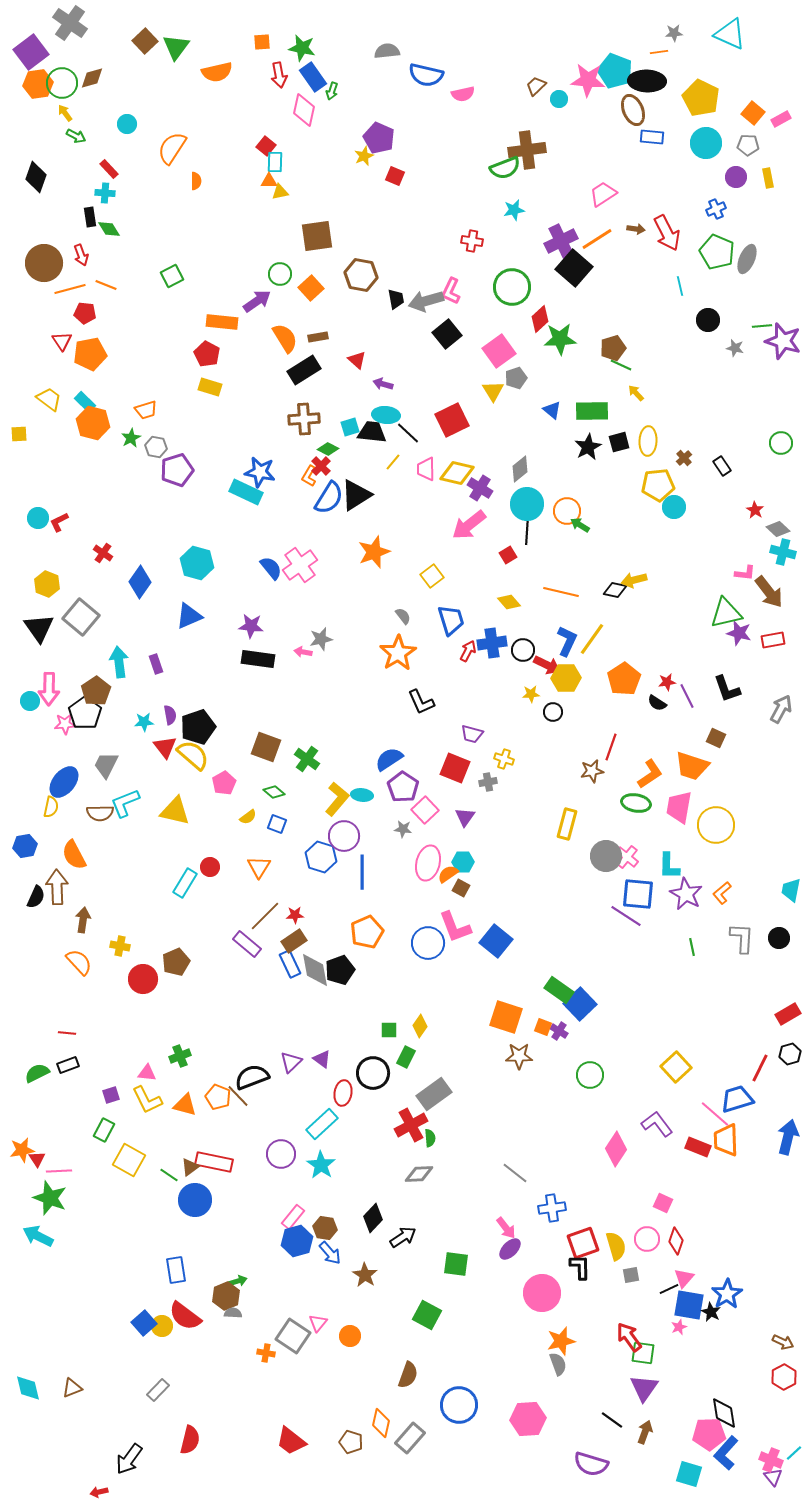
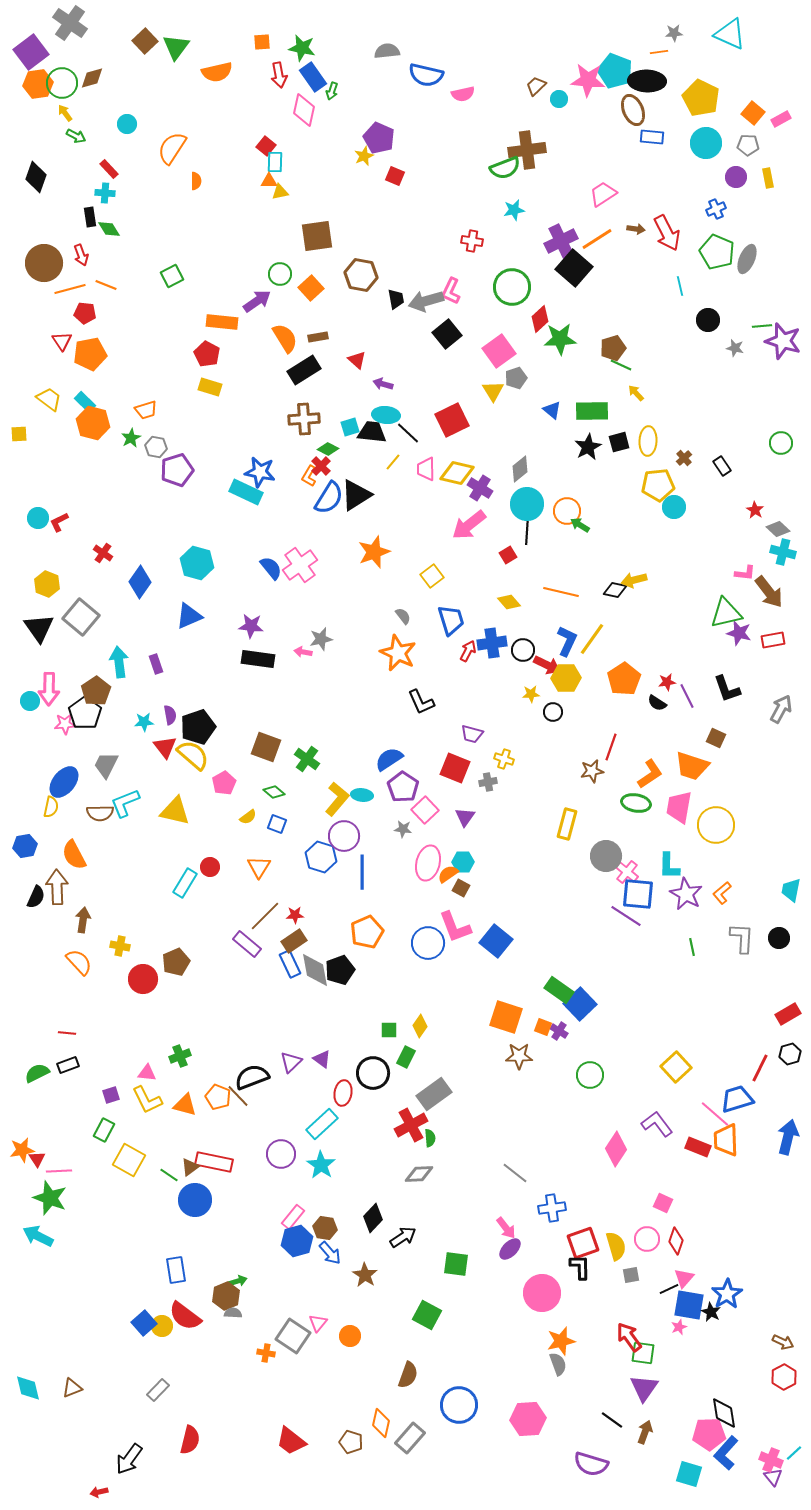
orange star at (398, 653): rotated 15 degrees counterclockwise
pink cross at (627, 857): moved 15 px down
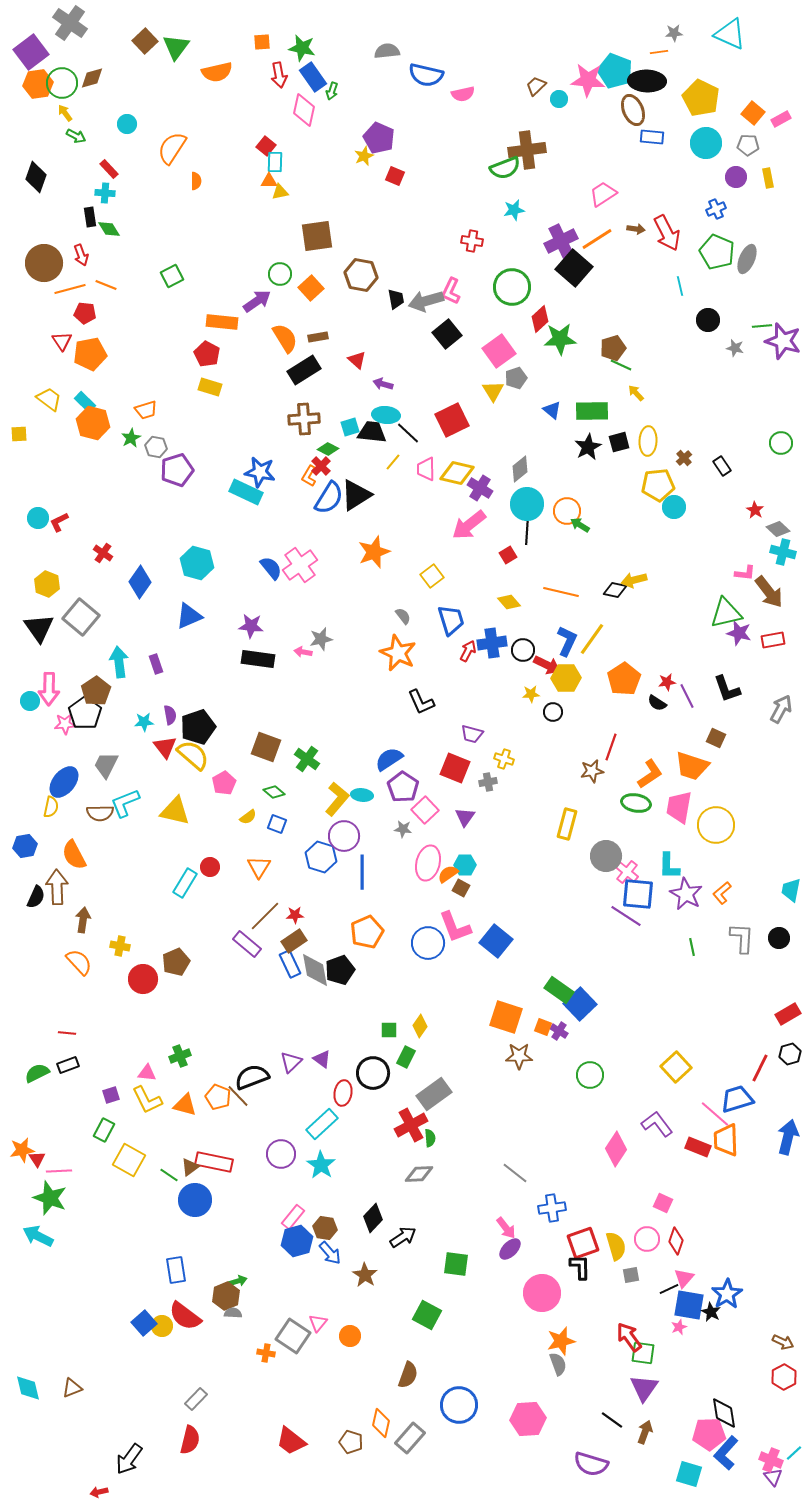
cyan hexagon at (463, 862): moved 2 px right, 3 px down
gray rectangle at (158, 1390): moved 38 px right, 9 px down
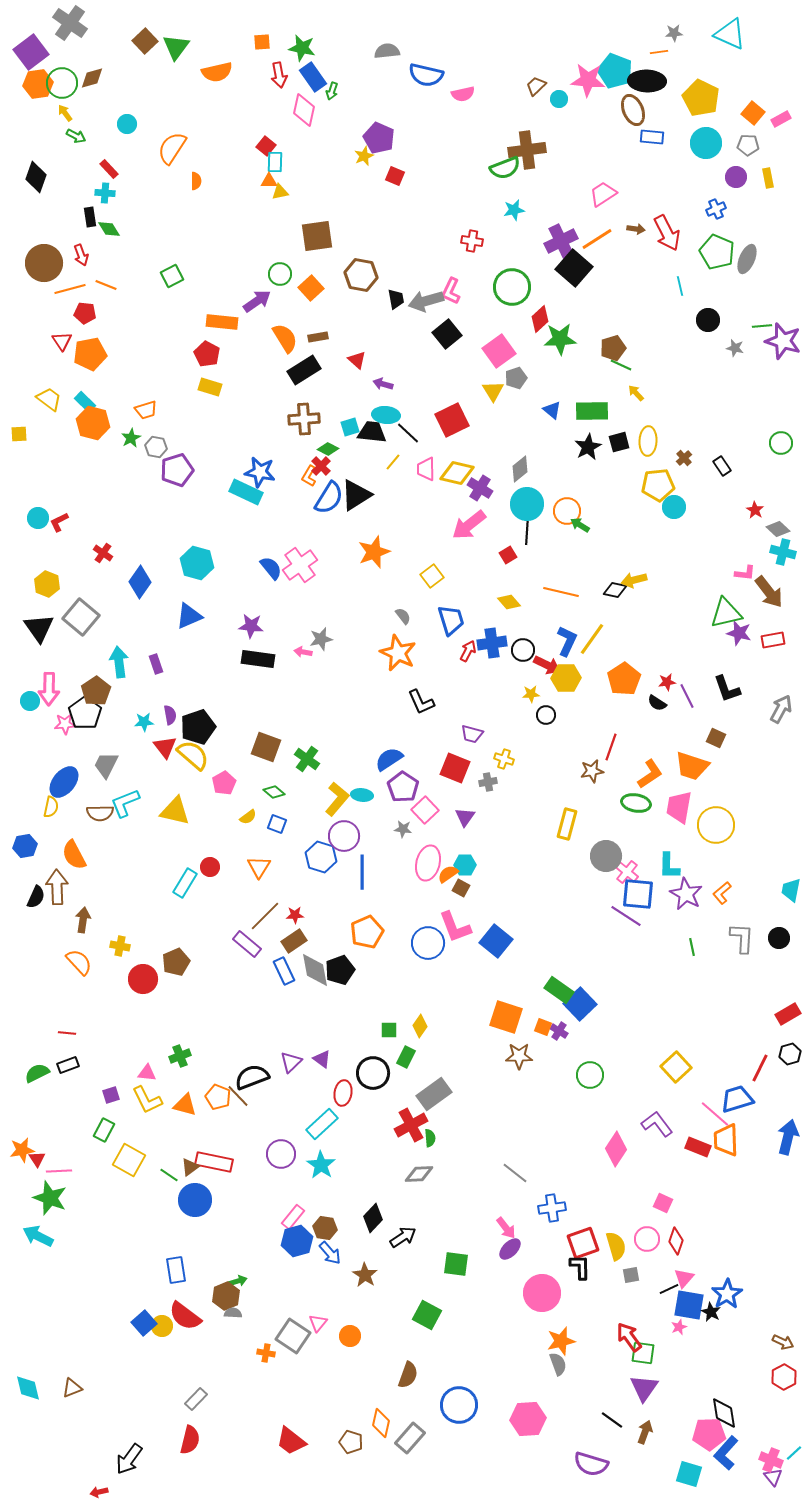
black circle at (553, 712): moved 7 px left, 3 px down
blue rectangle at (290, 964): moved 6 px left, 7 px down
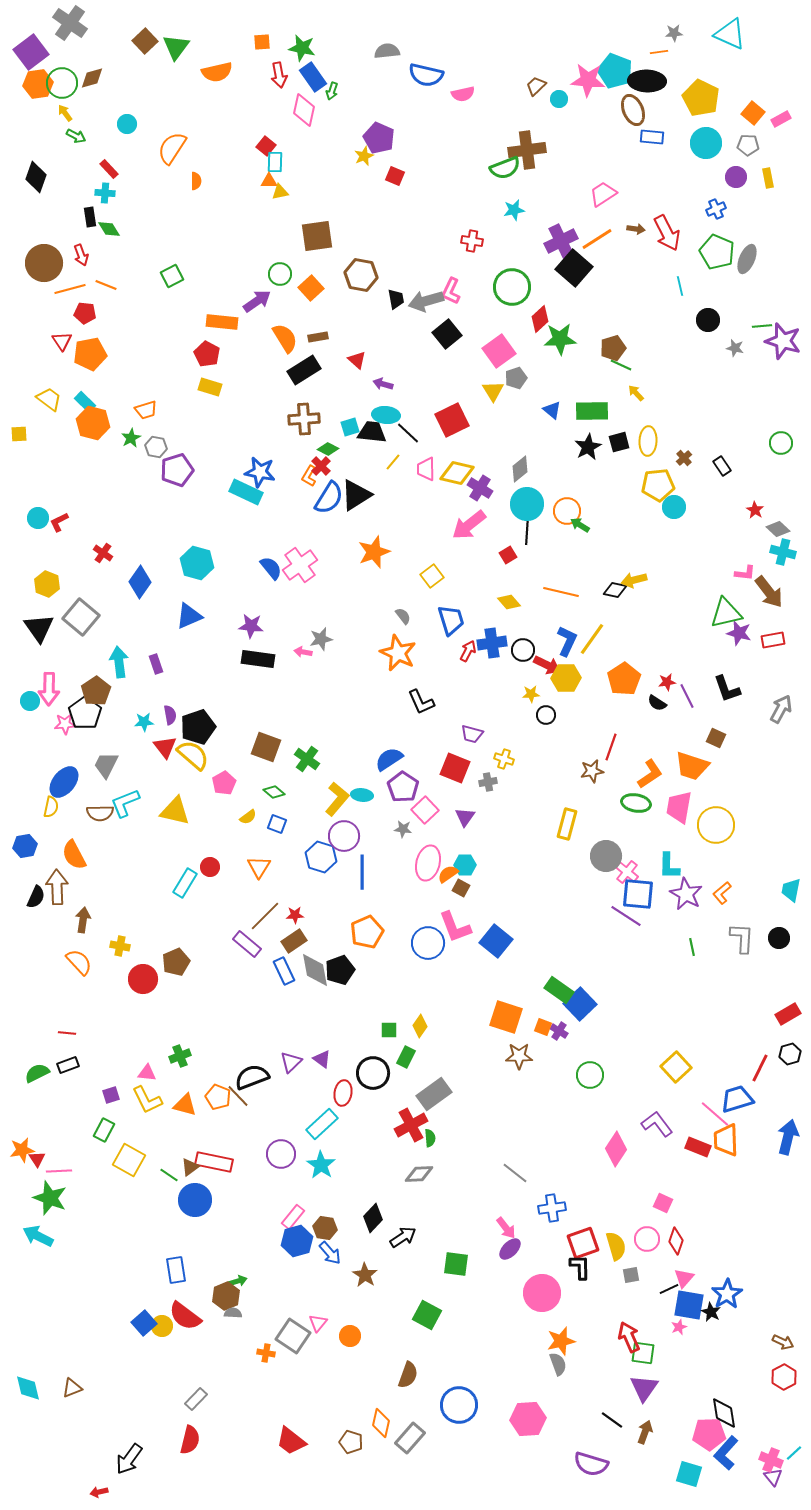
red arrow at (629, 1337): rotated 12 degrees clockwise
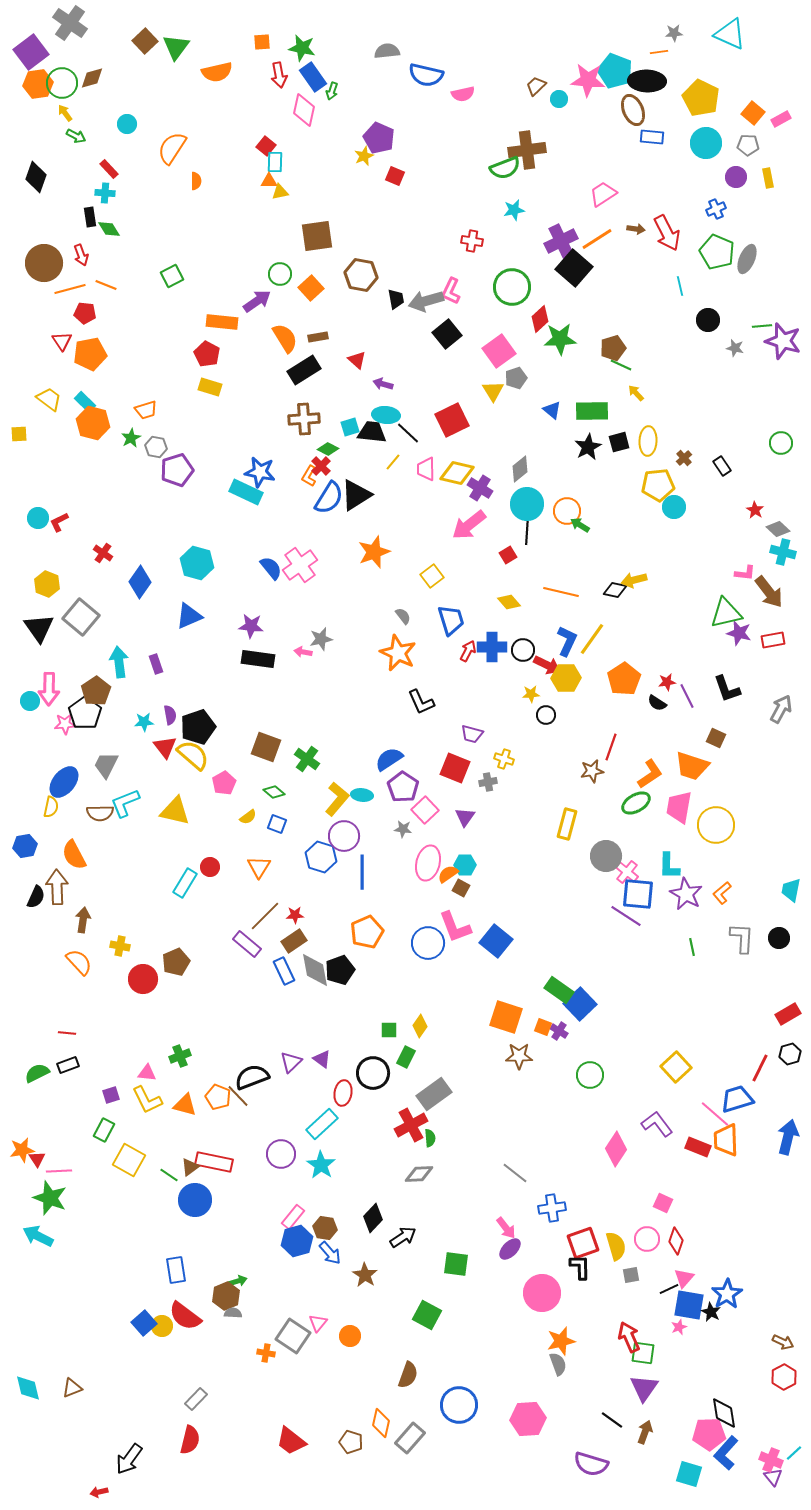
blue cross at (492, 643): moved 4 px down; rotated 8 degrees clockwise
green ellipse at (636, 803): rotated 40 degrees counterclockwise
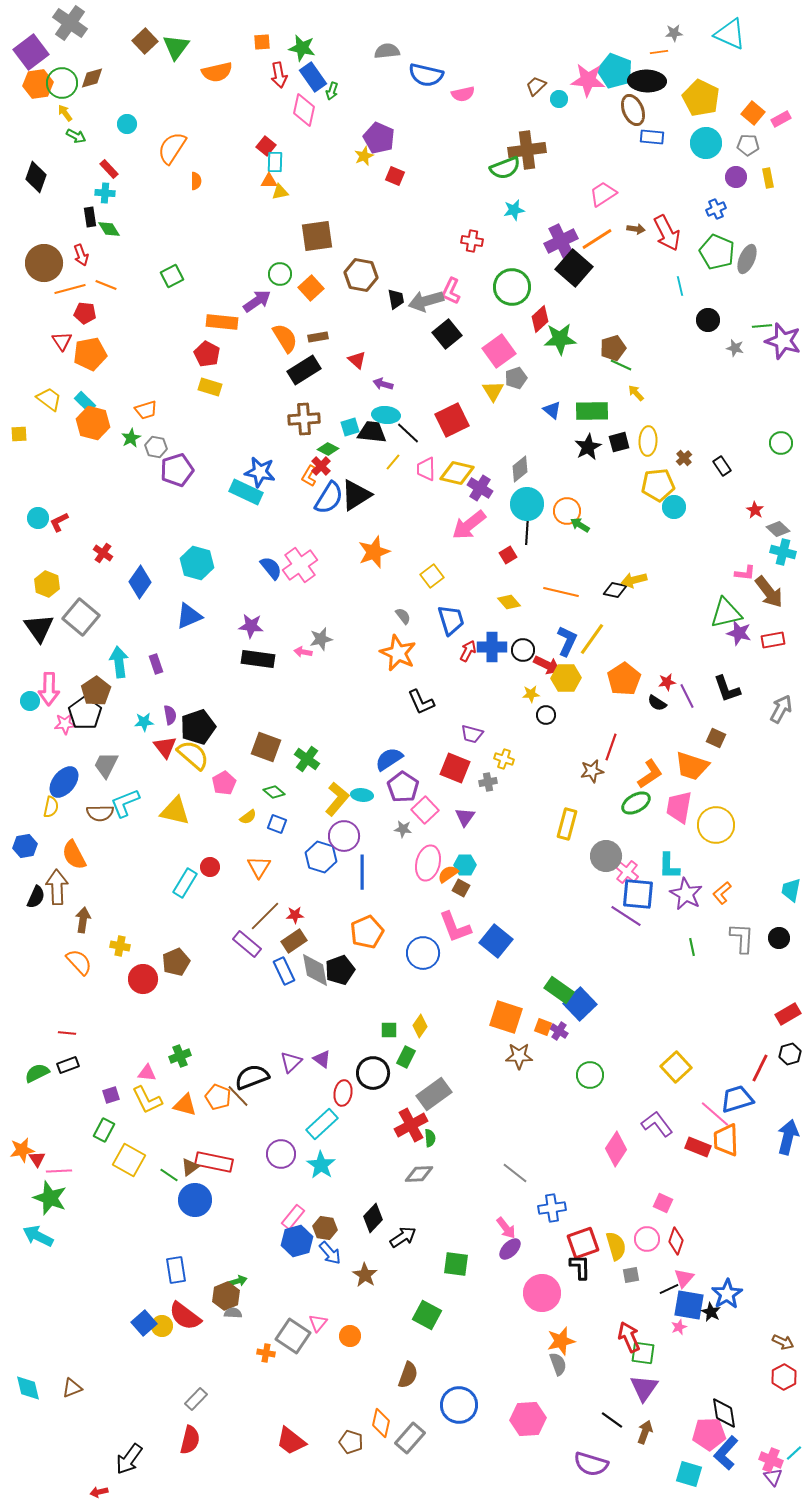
blue circle at (428, 943): moved 5 px left, 10 px down
